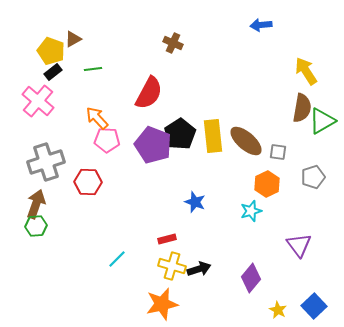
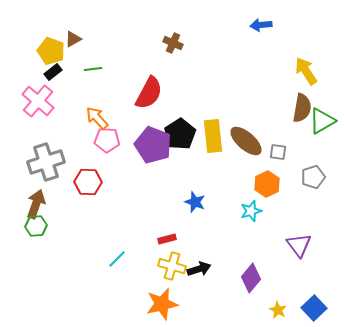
blue square: moved 2 px down
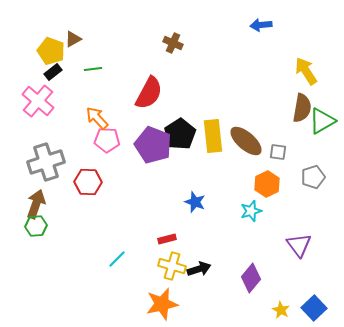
yellow star: moved 3 px right
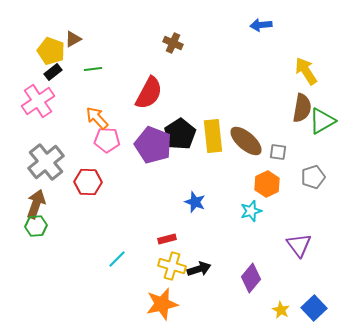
pink cross: rotated 16 degrees clockwise
gray cross: rotated 21 degrees counterclockwise
